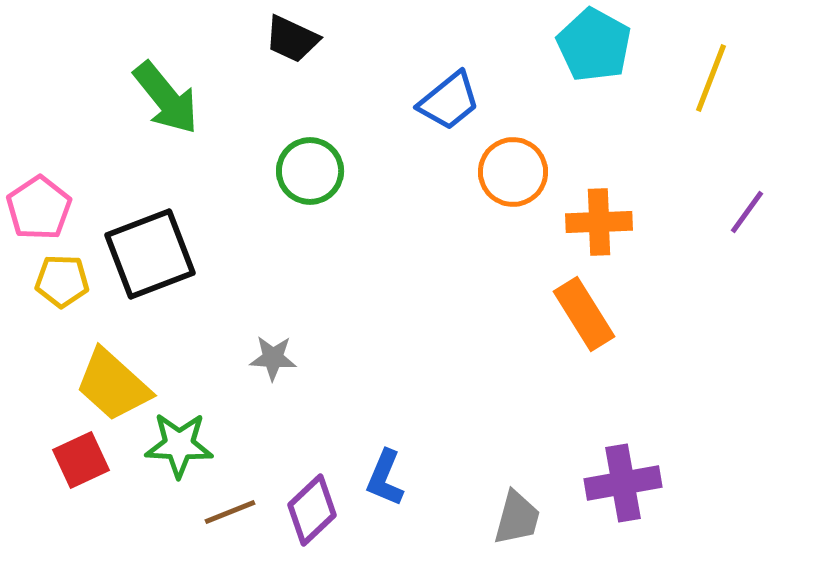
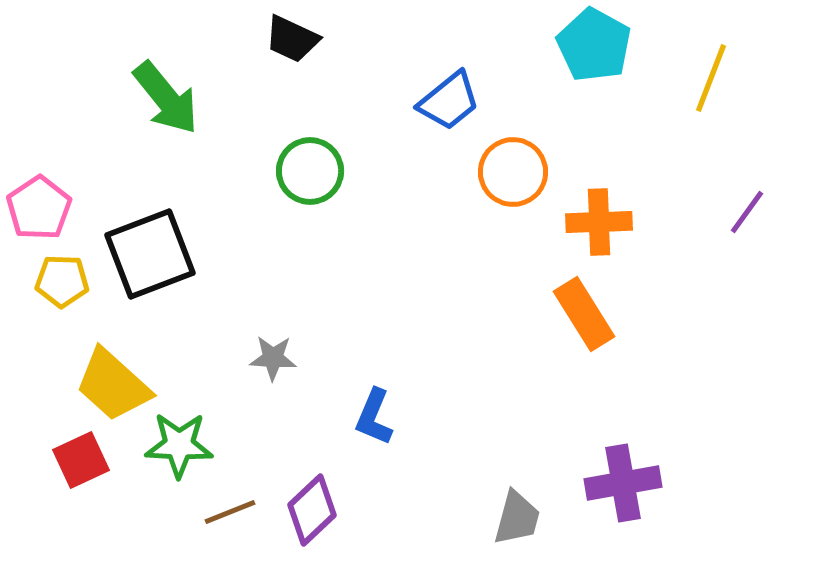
blue L-shape: moved 11 px left, 61 px up
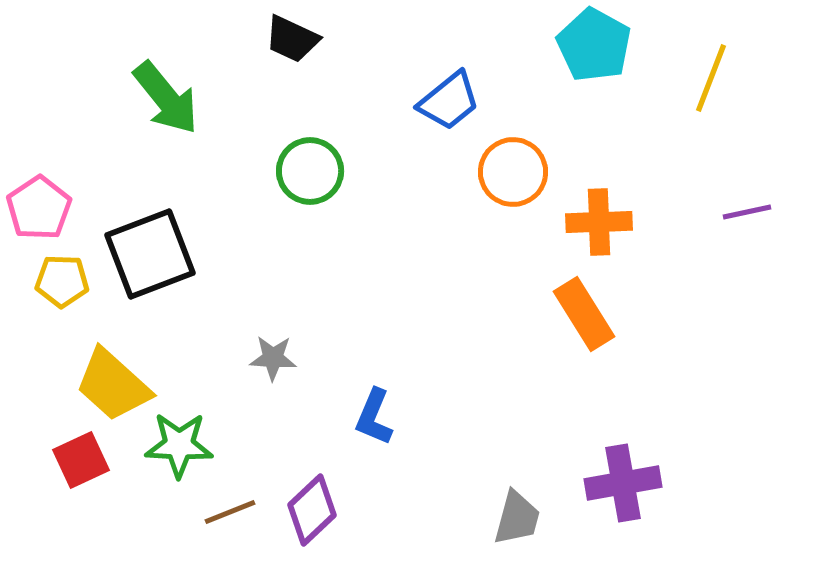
purple line: rotated 42 degrees clockwise
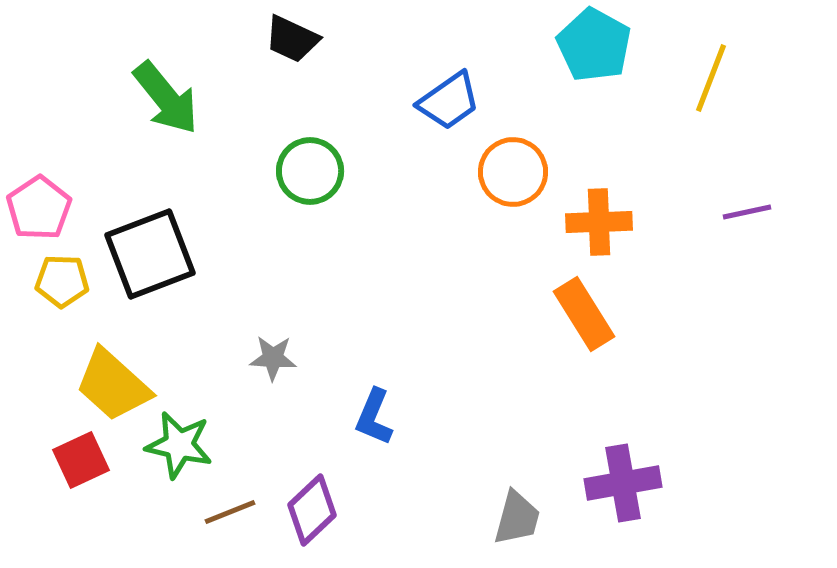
blue trapezoid: rotated 4 degrees clockwise
green star: rotated 10 degrees clockwise
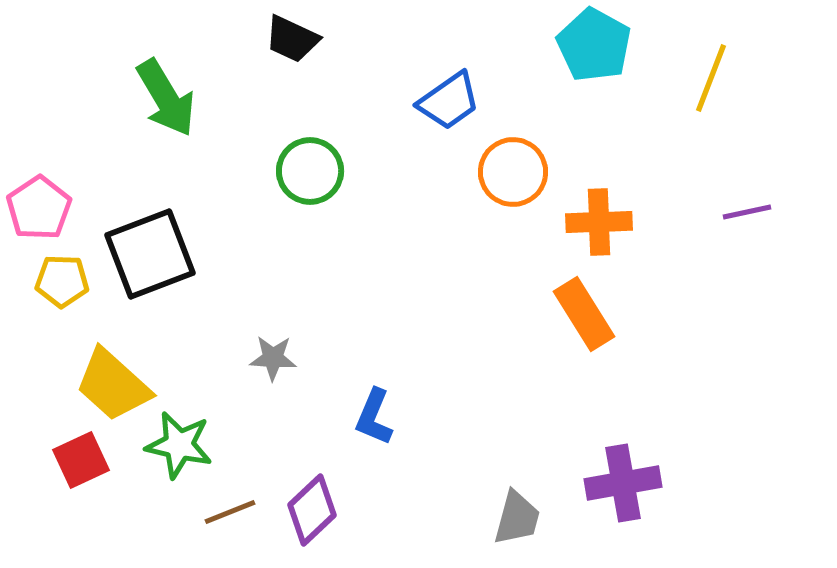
green arrow: rotated 8 degrees clockwise
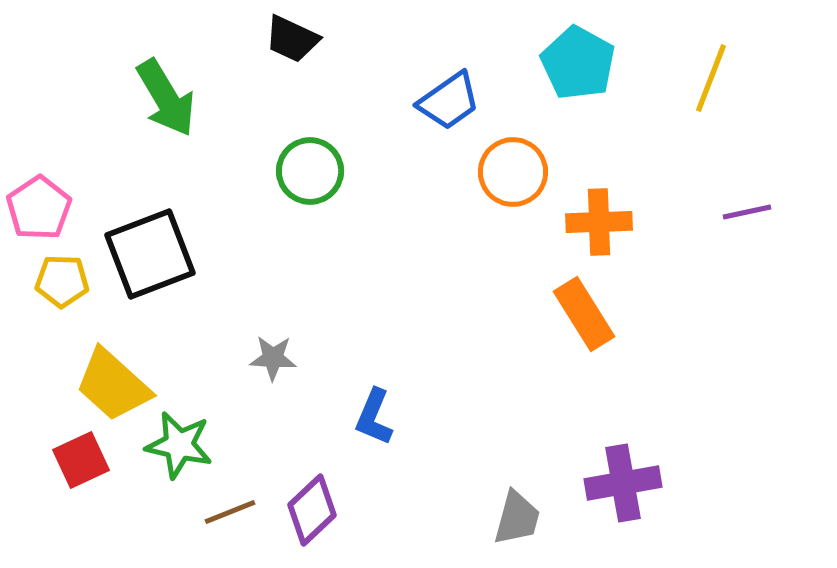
cyan pentagon: moved 16 px left, 18 px down
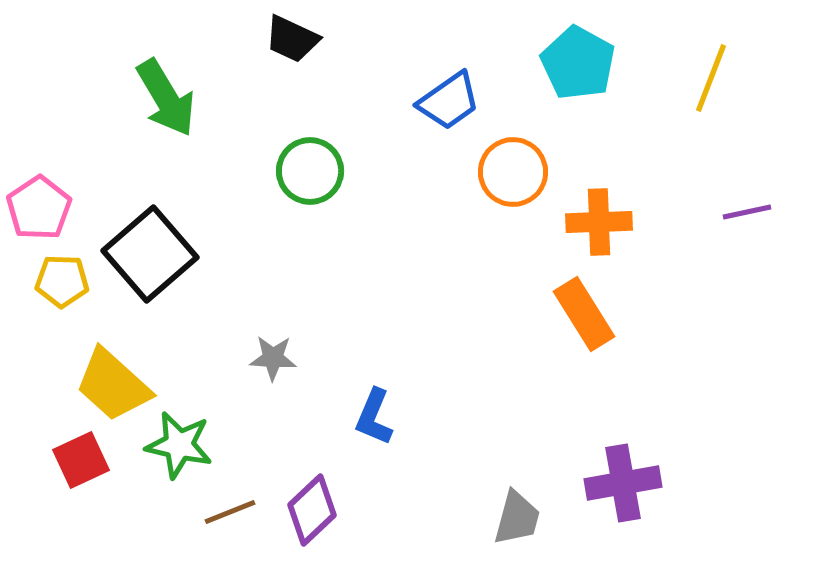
black square: rotated 20 degrees counterclockwise
